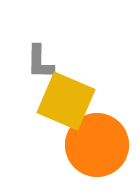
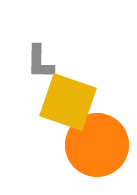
yellow square: moved 2 px right, 1 px down; rotated 4 degrees counterclockwise
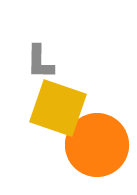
yellow square: moved 10 px left, 6 px down
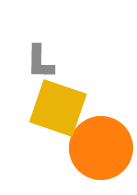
orange circle: moved 4 px right, 3 px down
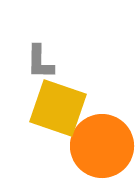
orange circle: moved 1 px right, 2 px up
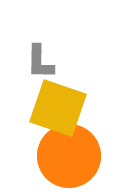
orange circle: moved 33 px left, 10 px down
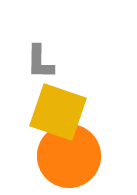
yellow square: moved 4 px down
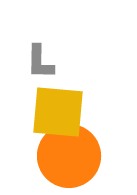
yellow square: rotated 14 degrees counterclockwise
